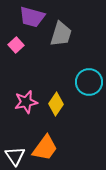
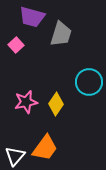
white triangle: rotated 15 degrees clockwise
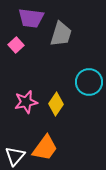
purple trapezoid: moved 1 px left, 1 px down; rotated 8 degrees counterclockwise
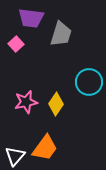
pink square: moved 1 px up
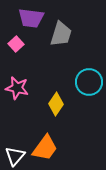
pink star: moved 9 px left, 14 px up; rotated 25 degrees clockwise
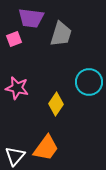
pink square: moved 2 px left, 5 px up; rotated 21 degrees clockwise
orange trapezoid: moved 1 px right
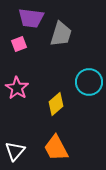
pink square: moved 5 px right, 5 px down
pink star: rotated 20 degrees clockwise
yellow diamond: rotated 15 degrees clockwise
orange trapezoid: moved 10 px right; rotated 116 degrees clockwise
white triangle: moved 5 px up
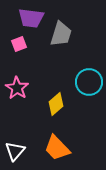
orange trapezoid: moved 1 px right; rotated 16 degrees counterclockwise
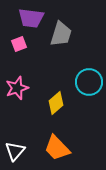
pink star: rotated 20 degrees clockwise
yellow diamond: moved 1 px up
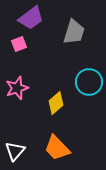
purple trapezoid: rotated 44 degrees counterclockwise
gray trapezoid: moved 13 px right, 2 px up
